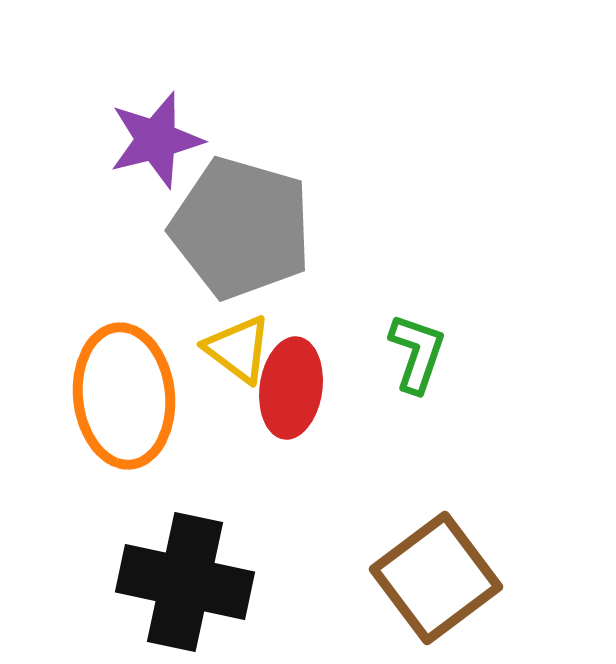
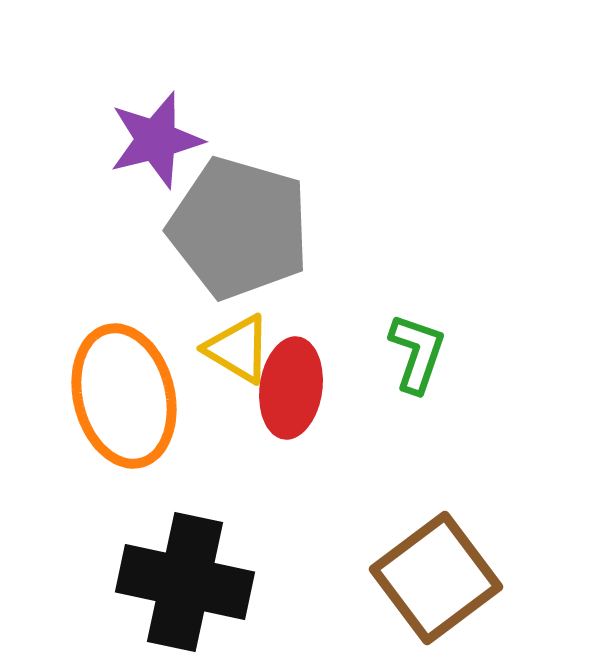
gray pentagon: moved 2 px left
yellow triangle: rotated 6 degrees counterclockwise
orange ellipse: rotated 8 degrees counterclockwise
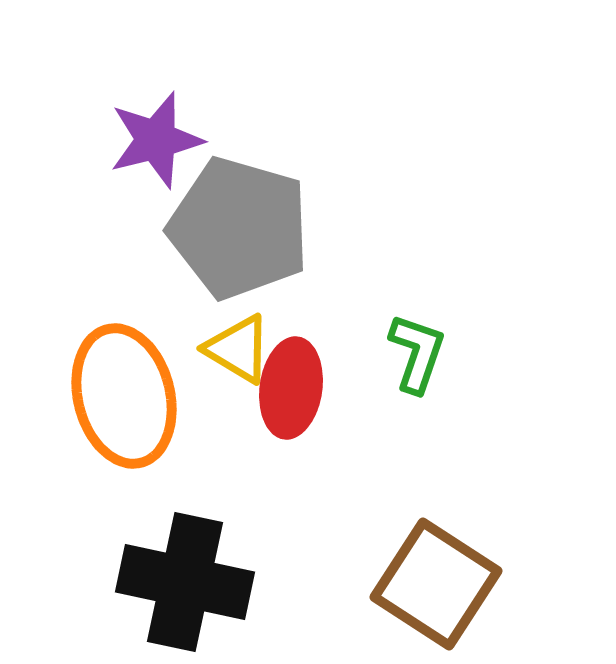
brown square: moved 6 px down; rotated 20 degrees counterclockwise
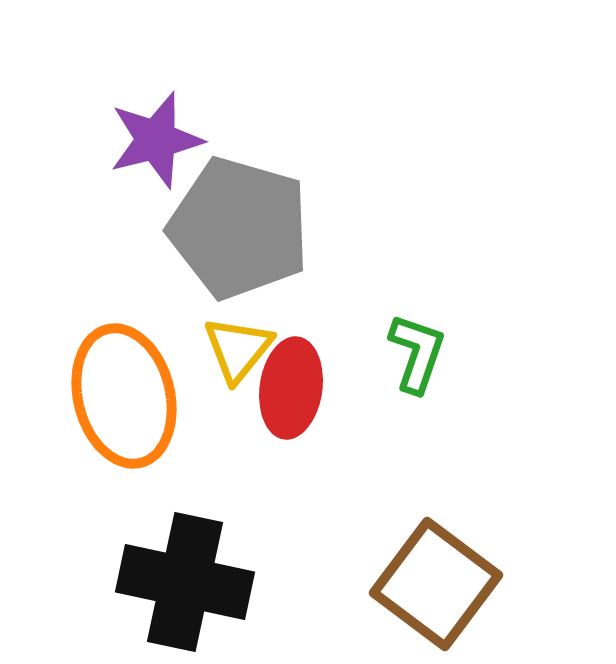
yellow triangle: rotated 38 degrees clockwise
brown square: rotated 4 degrees clockwise
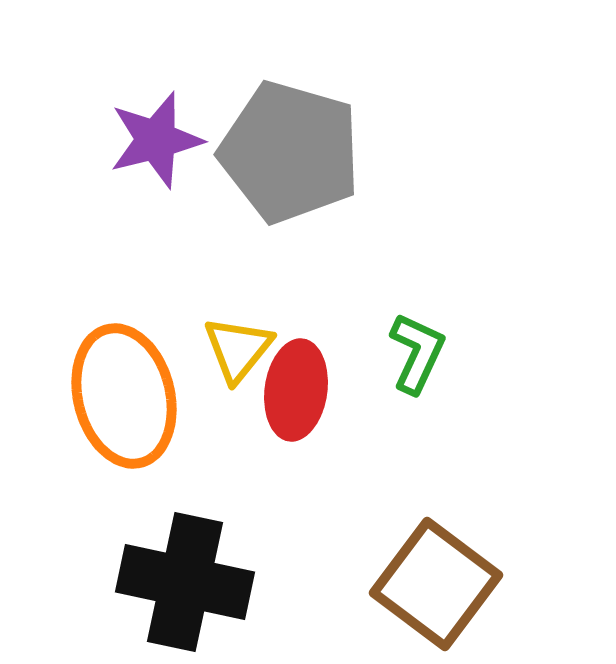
gray pentagon: moved 51 px right, 76 px up
green L-shape: rotated 6 degrees clockwise
red ellipse: moved 5 px right, 2 px down
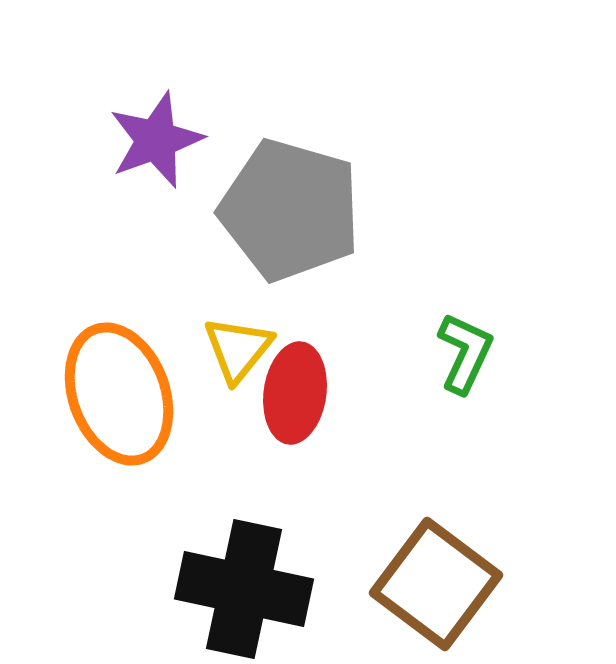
purple star: rotated 6 degrees counterclockwise
gray pentagon: moved 58 px down
green L-shape: moved 48 px right
red ellipse: moved 1 px left, 3 px down
orange ellipse: moved 5 px left, 2 px up; rotated 6 degrees counterclockwise
black cross: moved 59 px right, 7 px down
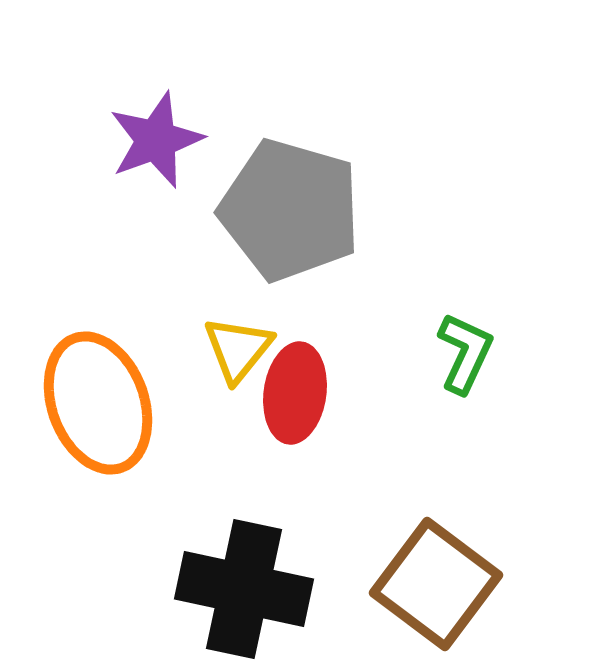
orange ellipse: moved 21 px left, 9 px down
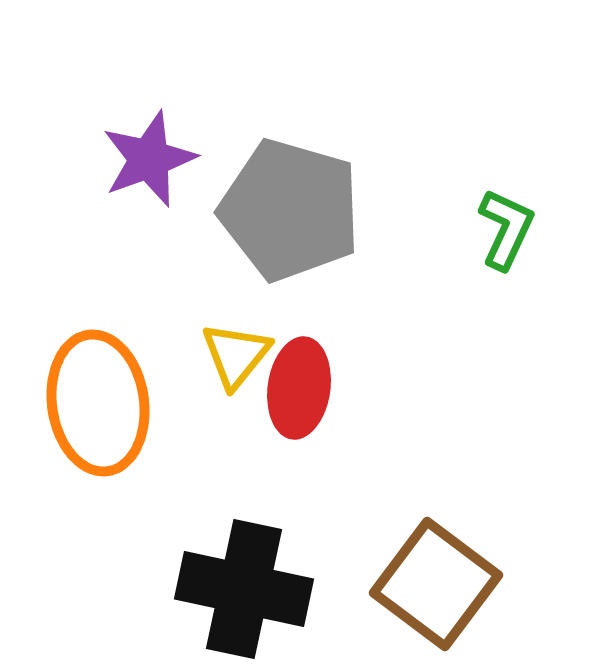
purple star: moved 7 px left, 19 px down
yellow triangle: moved 2 px left, 6 px down
green L-shape: moved 41 px right, 124 px up
red ellipse: moved 4 px right, 5 px up
orange ellipse: rotated 12 degrees clockwise
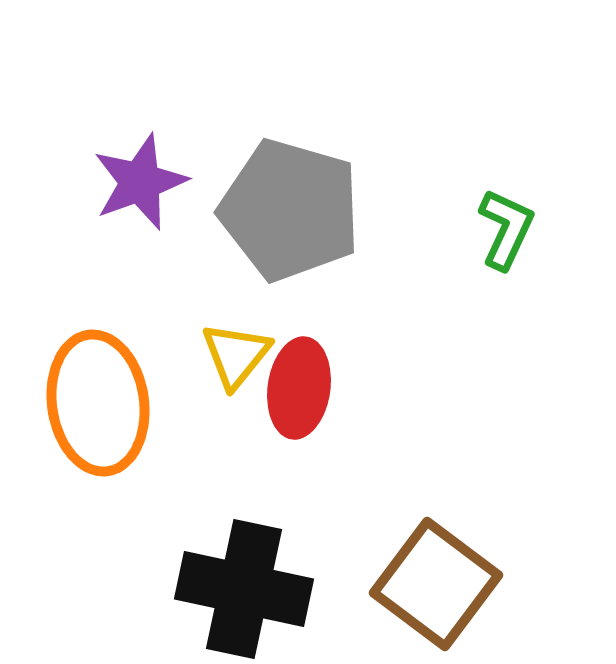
purple star: moved 9 px left, 23 px down
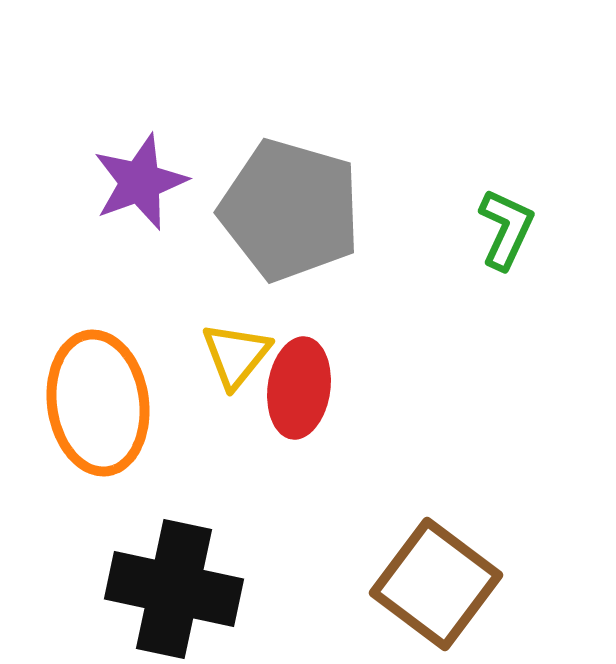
black cross: moved 70 px left
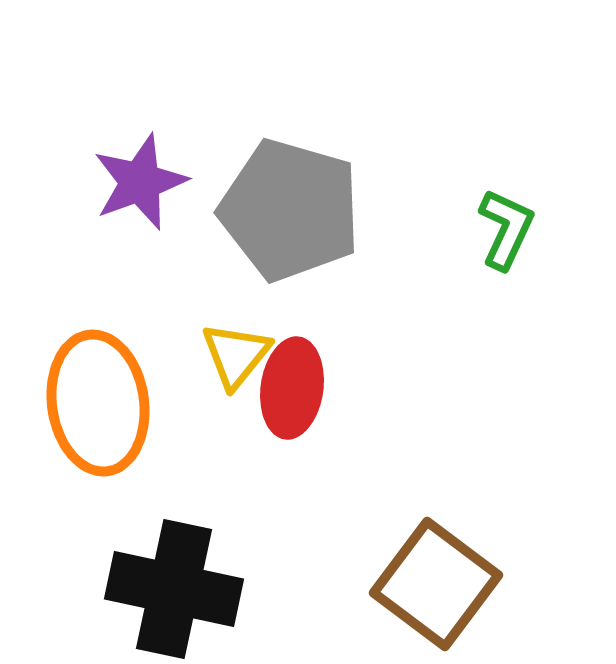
red ellipse: moved 7 px left
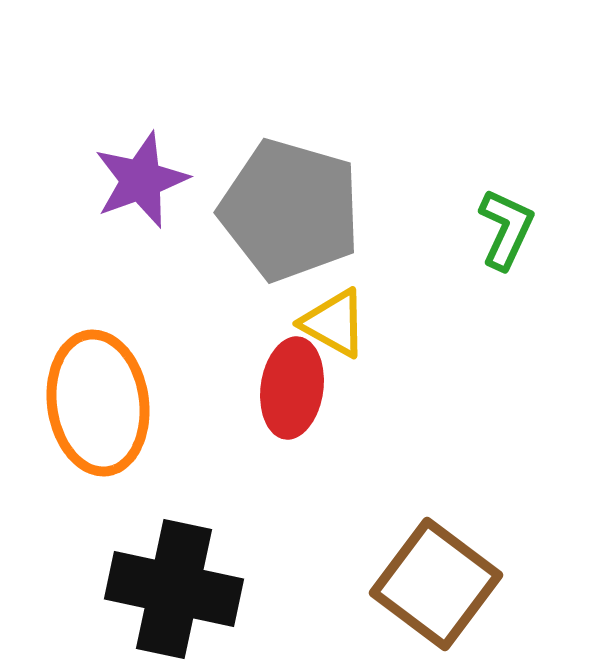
purple star: moved 1 px right, 2 px up
yellow triangle: moved 98 px right, 32 px up; rotated 40 degrees counterclockwise
